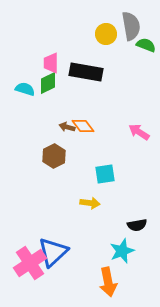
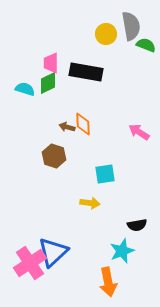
orange diamond: moved 2 px up; rotated 35 degrees clockwise
brown hexagon: rotated 15 degrees counterclockwise
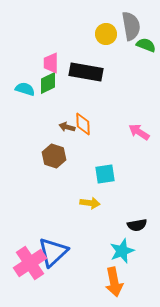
orange arrow: moved 6 px right
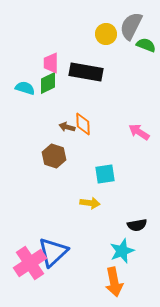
gray semicircle: rotated 144 degrees counterclockwise
cyan semicircle: moved 1 px up
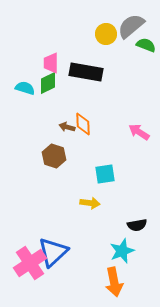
gray semicircle: rotated 24 degrees clockwise
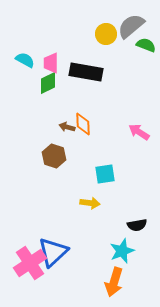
cyan semicircle: moved 28 px up; rotated 12 degrees clockwise
orange arrow: rotated 28 degrees clockwise
